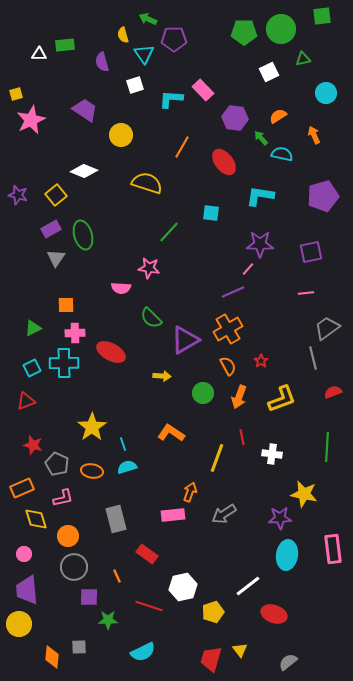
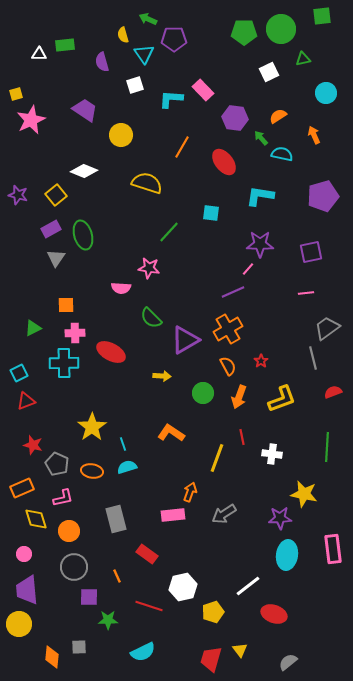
cyan square at (32, 368): moved 13 px left, 5 px down
orange circle at (68, 536): moved 1 px right, 5 px up
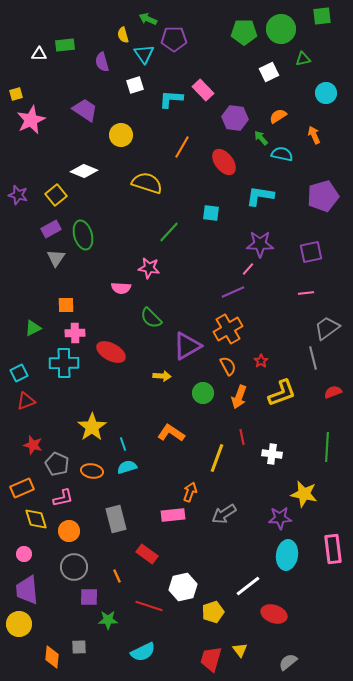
purple triangle at (185, 340): moved 2 px right, 6 px down
yellow L-shape at (282, 399): moved 6 px up
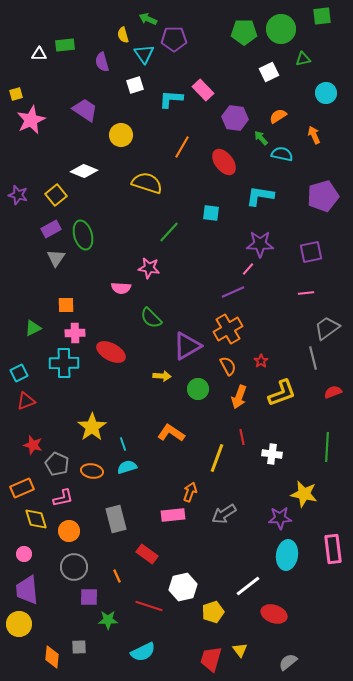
green circle at (203, 393): moved 5 px left, 4 px up
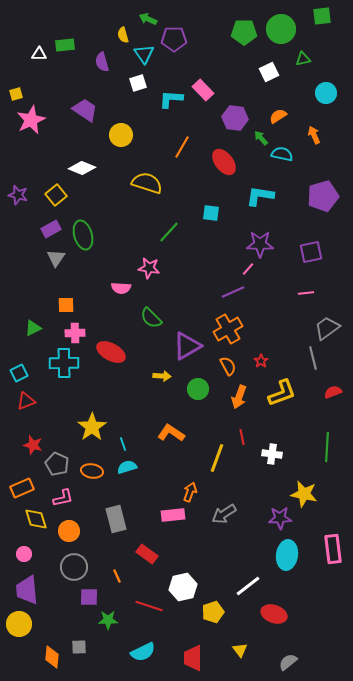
white square at (135, 85): moved 3 px right, 2 px up
white diamond at (84, 171): moved 2 px left, 3 px up
red trapezoid at (211, 659): moved 18 px left, 1 px up; rotated 16 degrees counterclockwise
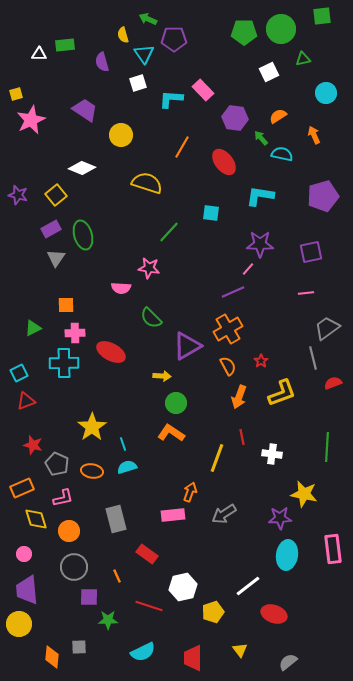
green circle at (198, 389): moved 22 px left, 14 px down
red semicircle at (333, 392): moved 9 px up
